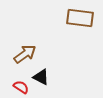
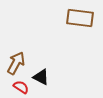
brown arrow: moved 9 px left, 9 px down; rotated 25 degrees counterclockwise
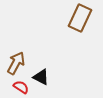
brown rectangle: rotated 72 degrees counterclockwise
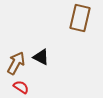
brown rectangle: rotated 12 degrees counterclockwise
black triangle: moved 20 px up
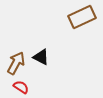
brown rectangle: moved 2 px right, 1 px up; rotated 52 degrees clockwise
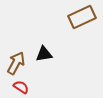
black triangle: moved 3 px right, 3 px up; rotated 36 degrees counterclockwise
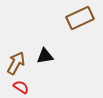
brown rectangle: moved 2 px left, 1 px down
black triangle: moved 1 px right, 2 px down
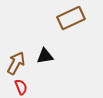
brown rectangle: moved 9 px left
red semicircle: rotated 35 degrees clockwise
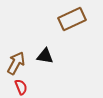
brown rectangle: moved 1 px right, 1 px down
black triangle: rotated 18 degrees clockwise
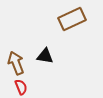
brown arrow: rotated 50 degrees counterclockwise
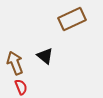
black triangle: rotated 30 degrees clockwise
brown arrow: moved 1 px left
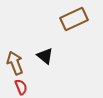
brown rectangle: moved 2 px right
